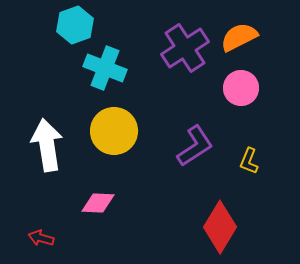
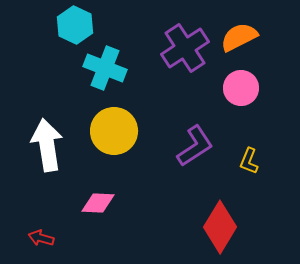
cyan hexagon: rotated 15 degrees counterclockwise
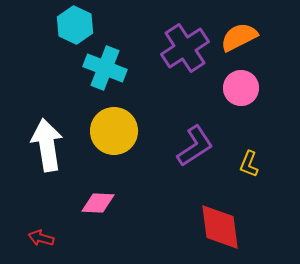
yellow L-shape: moved 3 px down
red diamond: rotated 39 degrees counterclockwise
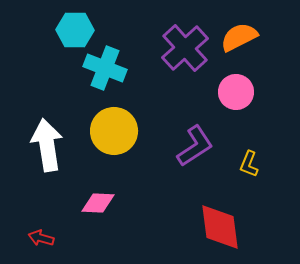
cyan hexagon: moved 5 px down; rotated 24 degrees counterclockwise
purple cross: rotated 9 degrees counterclockwise
pink circle: moved 5 px left, 4 px down
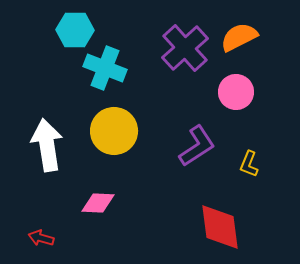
purple L-shape: moved 2 px right
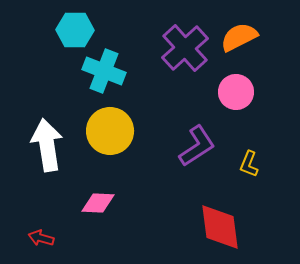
cyan cross: moved 1 px left, 3 px down
yellow circle: moved 4 px left
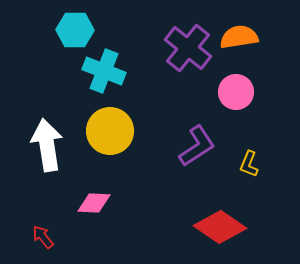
orange semicircle: rotated 18 degrees clockwise
purple cross: moved 3 px right; rotated 9 degrees counterclockwise
pink diamond: moved 4 px left
red diamond: rotated 48 degrees counterclockwise
red arrow: moved 2 px right, 1 px up; rotated 35 degrees clockwise
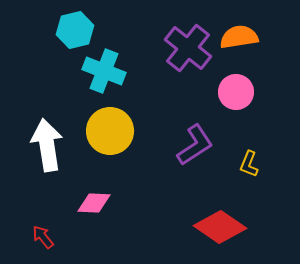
cyan hexagon: rotated 15 degrees counterclockwise
purple L-shape: moved 2 px left, 1 px up
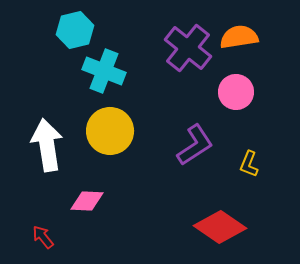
pink diamond: moved 7 px left, 2 px up
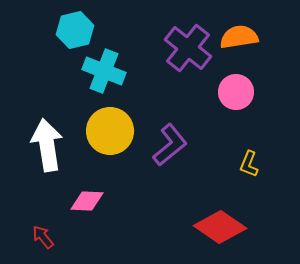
purple L-shape: moved 25 px left; rotated 6 degrees counterclockwise
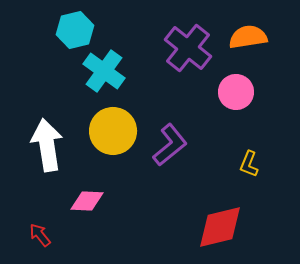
orange semicircle: moved 9 px right
cyan cross: rotated 15 degrees clockwise
yellow circle: moved 3 px right
red diamond: rotated 48 degrees counterclockwise
red arrow: moved 3 px left, 2 px up
